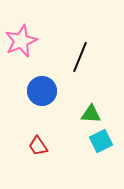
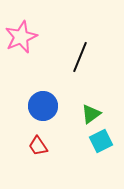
pink star: moved 4 px up
blue circle: moved 1 px right, 15 px down
green triangle: rotated 40 degrees counterclockwise
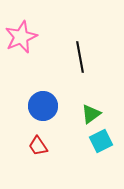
black line: rotated 32 degrees counterclockwise
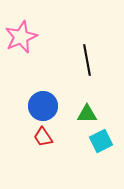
black line: moved 7 px right, 3 px down
green triangle: moved 4 px left; rotated 35 degrees clockwise
red trapezoid: moved 5 px right, 9 px up
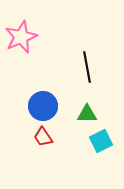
black line: moved 7 px down
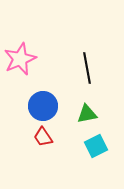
pink star: moved 1 px left, 22 px down
black line: moved 1 px down
green triangle: rotated 10 degrees counterclockwise
cyan square: moved 5 px left, 5 px down
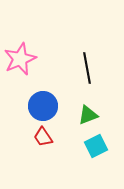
green triangle: moved 1 px right, 1 px down; rotated 10 degrees counterclockwise
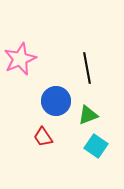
blue circle: moved 13 px right, 5 px up
cyan square: rotated 30 degrees counterclockwise
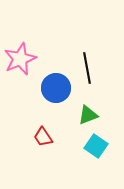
blue circle: moved 13 px up
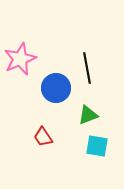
cyan square: moved 1 px right; rotated 25 degrees counterclockwise
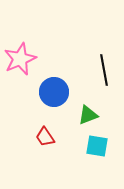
black line: moved 17 px right, 2 px down
blue circle: moved 2 px left, 4 px down
red trapezoid: moved 2 px right
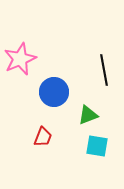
red trapezoid: moved 2 px left; rotated 125 degrees counterclockwise
